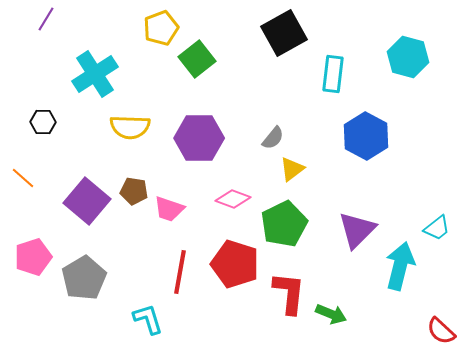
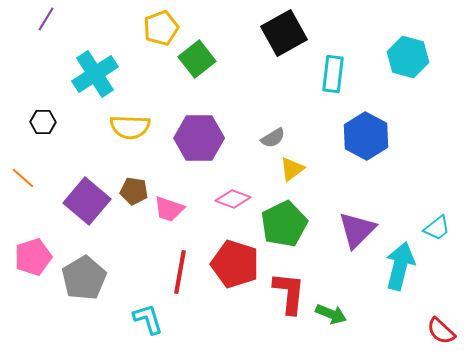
gray semicircle: rotated 20 degrees clockwise
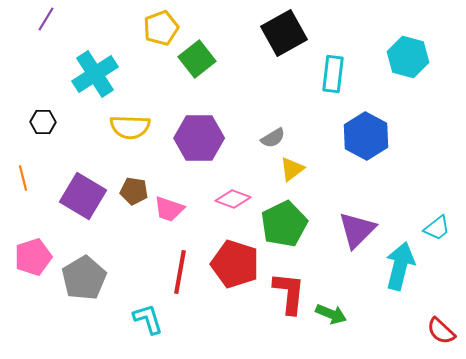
orange line: rotated 35 degrees clockwise
purple square: moved 4 px left, 5 px up; rotated 9 degrees counterclockwise
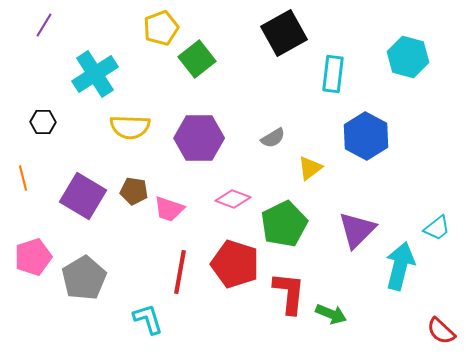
purple line: moved 2 px left, 6 px down
yellow triangle: moved 18 px right, 1 px up
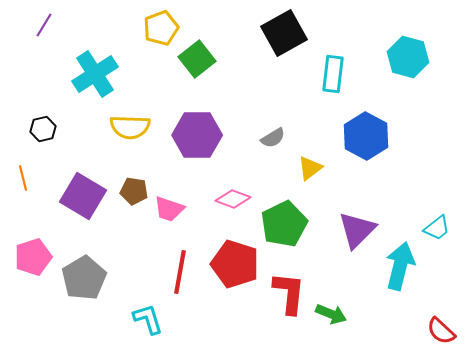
black hexagon: moved 7 px down; rotated 15 degrees counterclockwise
purple hexagon: moved 2 px left, 3 px up
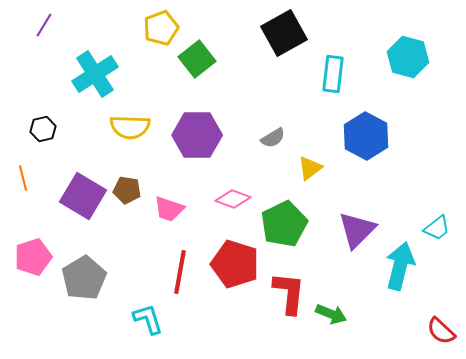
brown pentagon: moved 7 px left, 1 px up
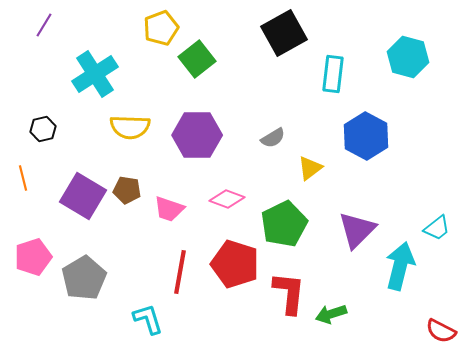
pink diamond: moved 6 px left
green arrow: rotated 140 degrees clockwise
red semicircle: rotated 16 degrees counterclockwise
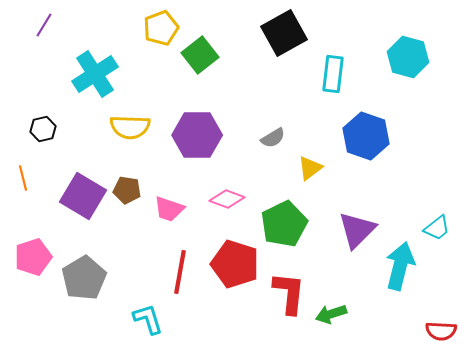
green square: moved 3 px right, 4 px up
blue hexagon: rotated 9 degrees counterclockwise
red semicircle: rotated 24 degrees counterclockwise
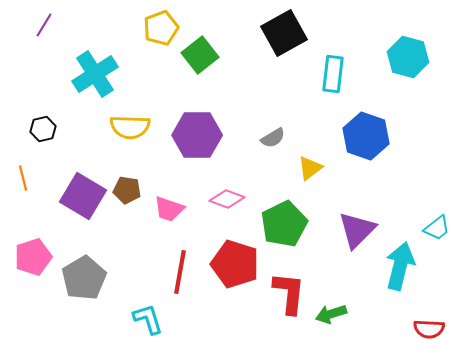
red semicircle: moved 12 px left, 2 px up
